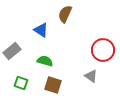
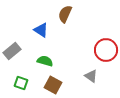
red circle: moved 3 px right
brown square: rotated 12 degrees clockwise
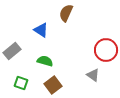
brown semicircle: moved 1 px right, 1 px up
gray triangle: moved 2 px right, 1 px up
brown square: rotated 24 degrees clockwise
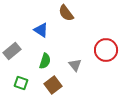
brown semicircle: rotated 60 degrees counterclockwise
green semicircle: rotated 91 degrees clockwise
gray triangle: moved 18 px left, 10 px up; rotated 16 degrees clockwise
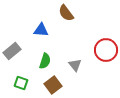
blue triangle: rotated 28 degrees counterclockwise
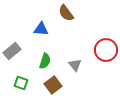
blue triangle: moved 1 px up
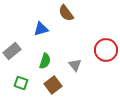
blue triangle: rotated 21 degrees counterclockwise
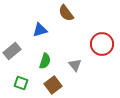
blue triangle: moved 1 px left, 1 px down
red circle: moved 4 px left, 6 px up
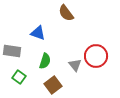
blue triangle: moved 2 px left, 3 px down; rotated 35 degrees clockwise
red circle: moved 6 px left, 12 px down
gray rectangle: rotated 48 degrees clockwise
green square: moved 2 px left, 6 px up; rotated 16 degrees clockwise
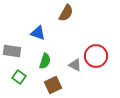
brown semicircle: rotated 114 degrees counterclockwise
gray triangle: rotated 24 degrees counterclockwise
brown square: rotated 12 degrees clockwise
